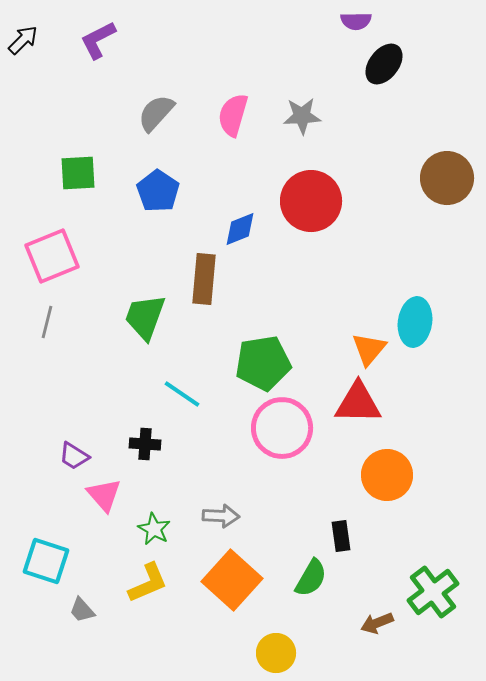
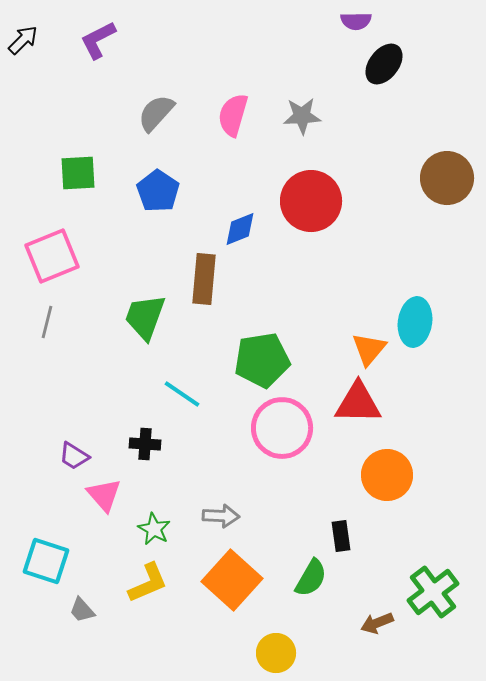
green pentagon: moved 1 px left, 3 px up
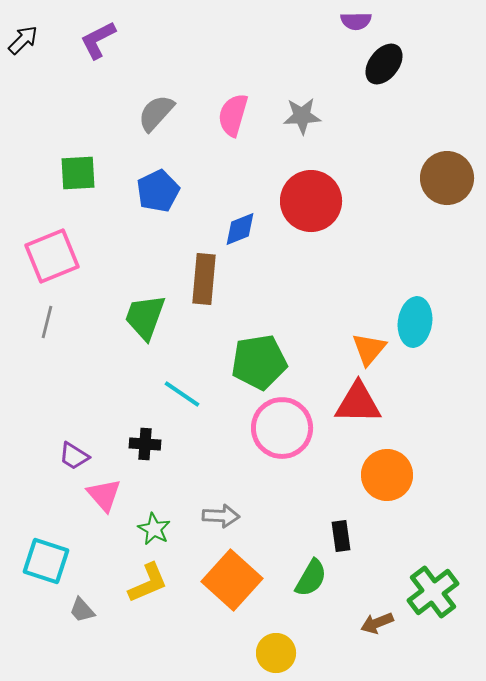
blue pentagon: rotated 12 degrees clockwise
green pentagon: moved 3 px left, 2 px down
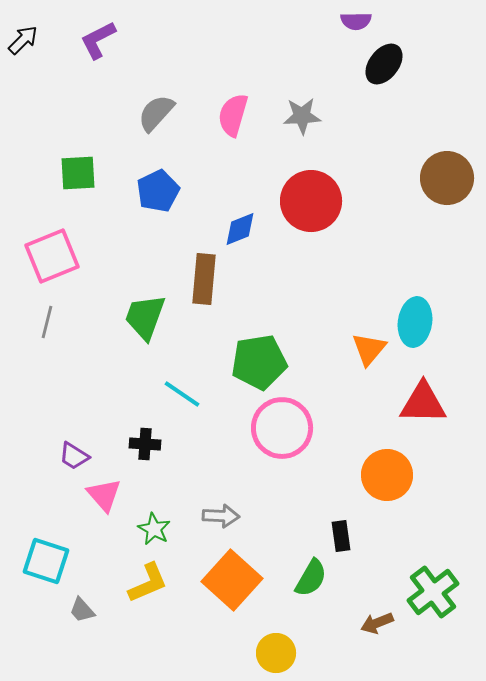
red triangle: moved 65 px right
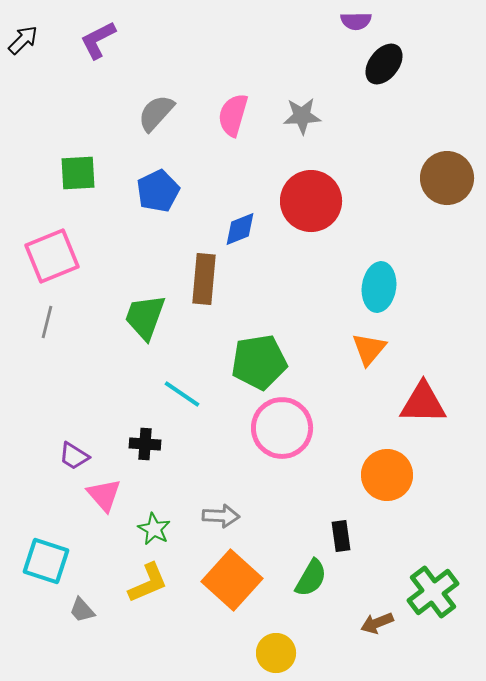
cyan ellipse: moved 36 px left, 35 px up
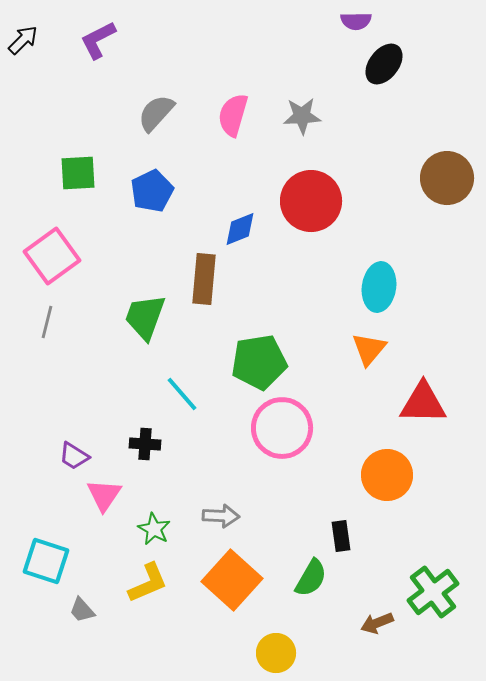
blue pentagon: moved 6 px left
pink square: rotated 14 degrees counterclockwise
cyan line: rotated 15 degrees clockwise
pink triangle: rotated 15 degrees clockwise
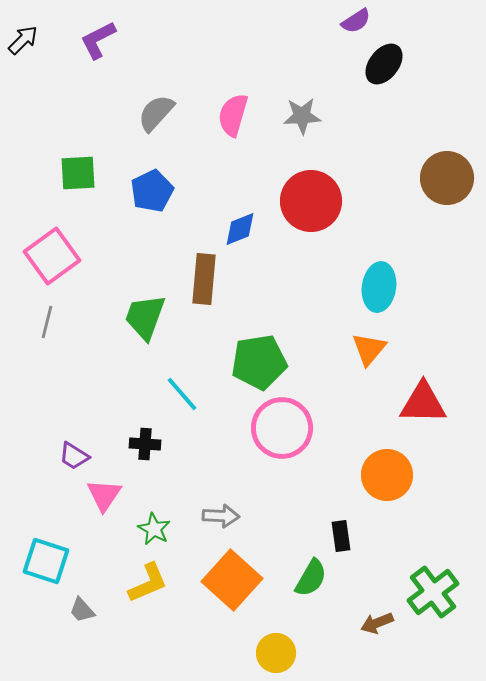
purple semicircle: rotated 32 degrees counterclockwise
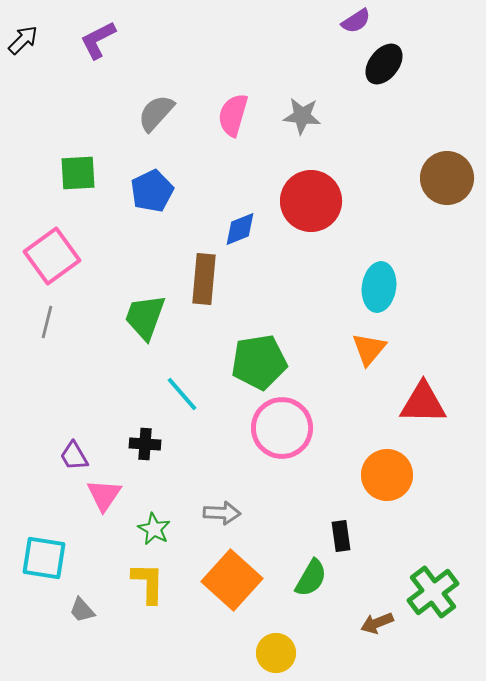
gray star: rotated 9 degrees clockwise
purple trapezoid: rotated 28 degrees clockwise
gray arrow: moved 1 px right, 3 px up
cyan square: moved 2 px left, 3 px up; rotated 9 degrees counterclockwise
yellow L-shape: rotated 66 degrees counterclockwise
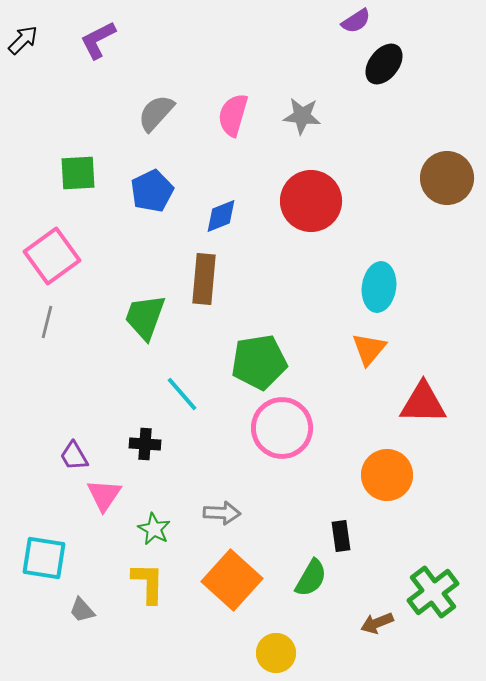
blue diamond: moved 19 px left, 13 px up
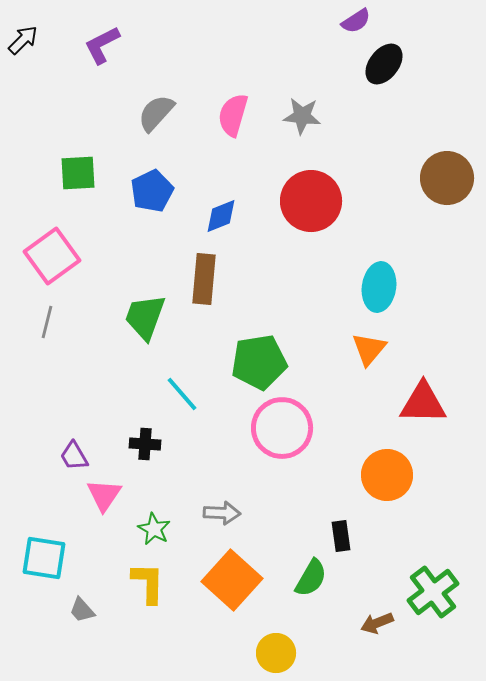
purple L-shape: moved 4 px right, 5 px down
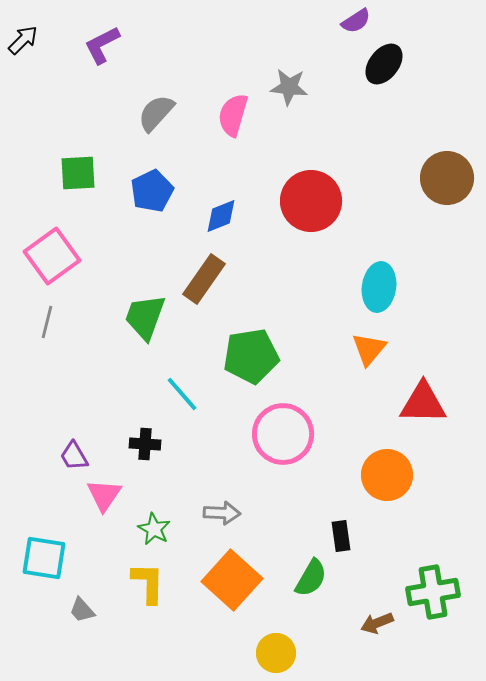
gray star: moved 13 px left, 29 px up
brown rectangle: rotated 30 degrees clockwise
green pentagon: moved 8 px left, 6 px up
pink circle: moved 1 px right, 6 px down
green cross: rotated 27 degrees clockwise
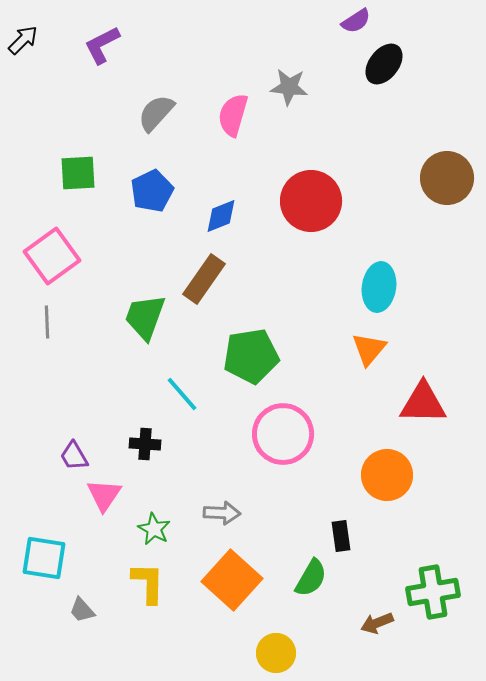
gray line: rotated 16 degrees counterclockwise
